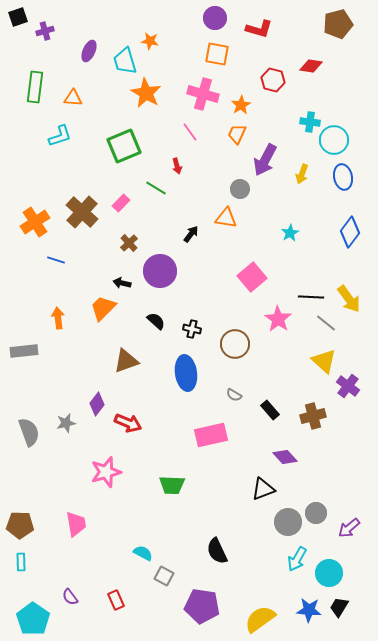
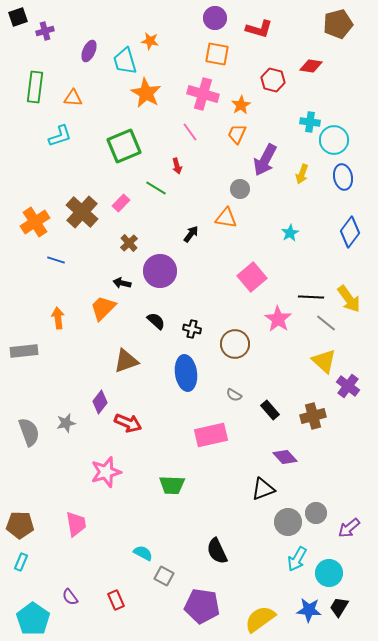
purple diamond at (97, 404): moved 3 px right, 2 px up
cyan rectangle at (21, 562): rotated 24 degrees clockwise
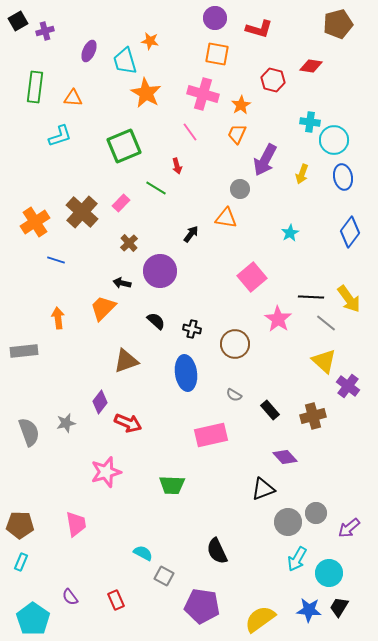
black square at (18, 17): moved 4 px down; rotated 12 degrees counterclockwise
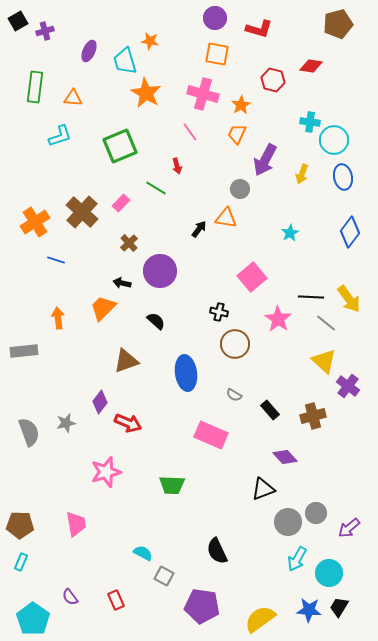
green square at (124, 146): moved 4 px left
black arrow at (191, 234): moved 8 px right, 5 px up
black cross at (192, 329): moved 27 px right, 17 px up
pink rectangle at (211, 435): rotated 36 degrees clockwise
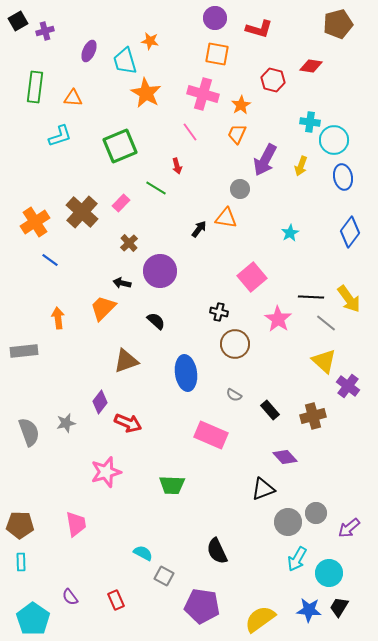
yellow arrow at (302, 174): moved 1 px left, 8 px up
blue line at (56, 260): moved 6 px left; rotated 18 degrees clockwise
cyan rectangle at (21, 562): rotated 24 degrees counterclockwise
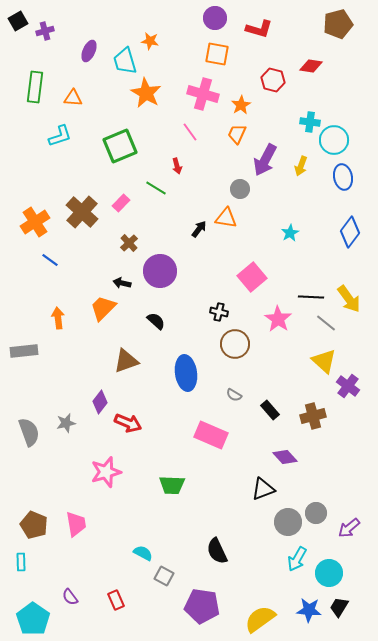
brown pentagon at (20, 525): moved 14 px right; rotated 20 degrees clockwise
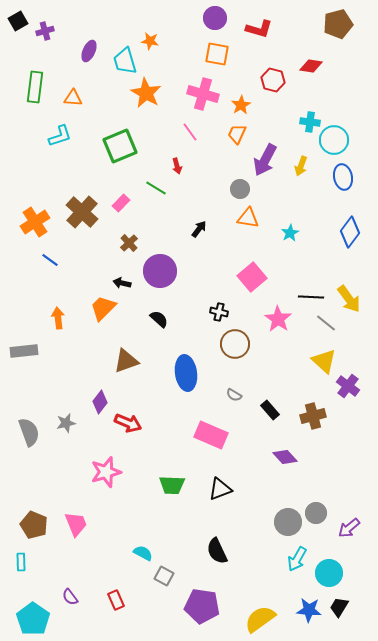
orange triangle at (226, 218): moved 22 px right
black semicircle at (156, 321): moved 3 px right, 2 px up
black triangle at (263, 489): moved 43 px left
pink trapezoid at (76, 524): rotated 12 degrees counterclockwise
